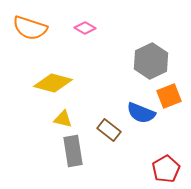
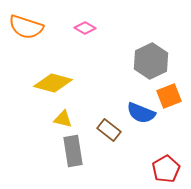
orange semicircle: moved 4 px left, 1 px up
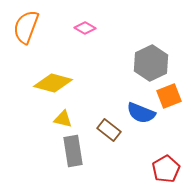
orange semicircle: rotated 92 degrees clockwise
gray hexagon: moved 2 px down
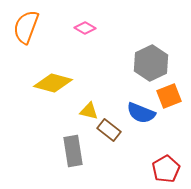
yellow triangle: moved 26 px right, 8 px up
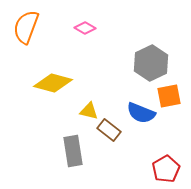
orange square: rotated 10 degrees clockwise
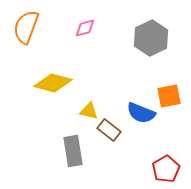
pink diamond: rotated 45 degrees counterclockwise
gray hexagon: moved 25 px up
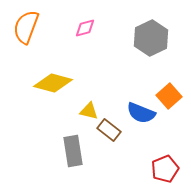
orange square: rotated 30 degrees counterclockwise
red pentagon: moved 1 px left; rotated 8 degrees clockwise
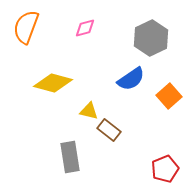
blue semicircle: moved 10 px left, 34 px up; rotated 56 degrees counterclockwise
gray rectangle: moved 3 px left, 6 px down
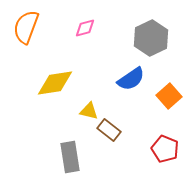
yellow diamond: moved 2 px right; rotated 24 degrees counterclockwise
red pentagon: moved 20 px up; rotated 28 degrees counterclockwise
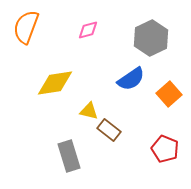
pink diamond: moved 3 px right, 2 px down
orange square: moved 2 px up
gray rectangle: moved 1 px left, 1 px up; rotated 8 degrees counterclockwise
